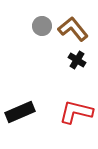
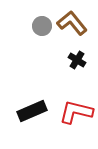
brown L-shape: moved 1 px left, 6 px up
black rectangle: moved 12 px right, 1 px up
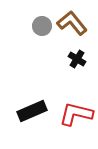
black cross: moved 1 px up
red L-shape: moved 2 px down
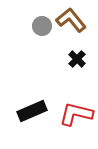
brown L-shape: moved 1 px left, 3 px up
black cross: rotated 12 degrees clockwise
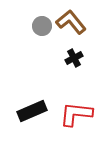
brown L-shape: moved 2 px down
black cross: moved 3 px left, 1 px up; rotated 18 degrees clockwise
red L-shape: rotated 8 degrees counterclockwise
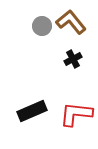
black cross: moved 1 px left, 1 px down
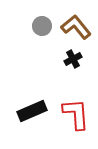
brown L-shape: moved 5 px right, 5 px down
red L-shape: rotated 80 degrees clockwise
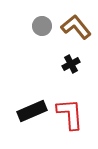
black cross: moved 2 px left, 5 px down
red L-shape: moved 6 px left
